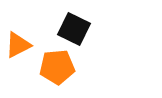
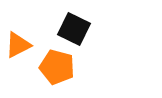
orange pentagon: rotated 20 degrees clockwise
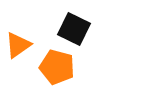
orange triangle: rotated 8 degrees counterclockwise
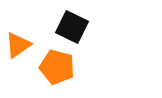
black square: moved 2 px left, 2 px up
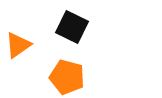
orange pentagon: moved 10 px right, 10 px down
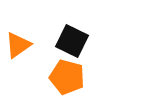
black square: moved 14 px down
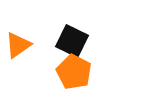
orange pentagon: moved 7 px right, 5 px up; rotated 12 degrees clockwise
